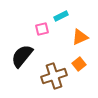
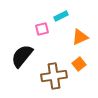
brown cross: rotated 10 degrees clockwise
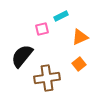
brown cross: moved 7 px left, 2 px down
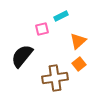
orange triangle: moved 2 px left, 4 px down; rotated 18 degrees counterclockwise
brown cross: moved 8 px right
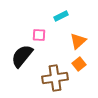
pink square: moved 3 px left, 6 px down; rotated 16 degrees clockwise
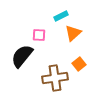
orange triangle: moved 5 px left, 8 px up
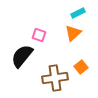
cyan rectangle: moved 17 px right, 3 px up
pink square: rotated 16 degrees clockwise
orange square: moved 2 px right, 3 px down
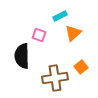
cyan rectangle: moved 18 px left, 3 px down
black semicircle: rotated 40 degrees counterclockwise
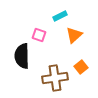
orange triangle: moved 1 px right, 2 px down
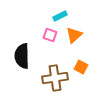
pink square: moved 11 px right
orange square: rotated 24 degrees counterclockwise
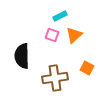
pink square: moved 2 px right
orange square: moved 6 px right, 1 px down
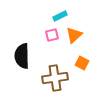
pink square: rotated 32 degrees counterclockwise
orange square: moved 5 px left, 5 px up
